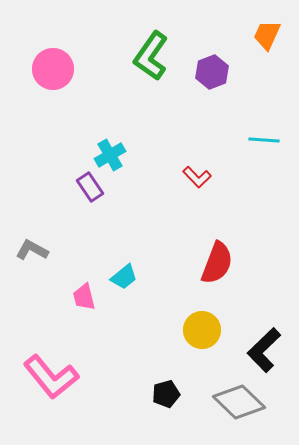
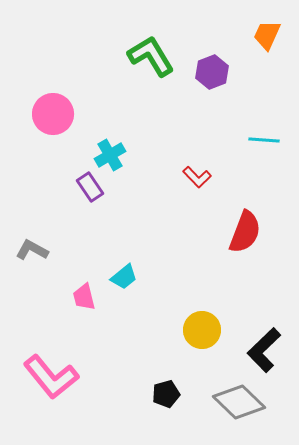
green L-shape: rotated 114 degrees clockwise
pink circle: moved 45 px down
red semicircle: moved 28 px right, 31 px up
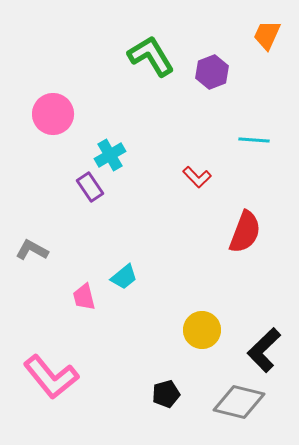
cyan line: moved 10 px left
gray diamond: rotated 30 degrees counterclockwise
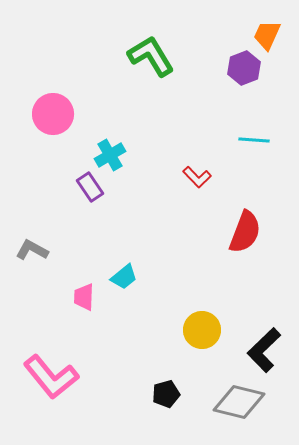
purple hexagon: moved 32 px right, 4 px up
pink trapezoid: rotated 16 degrees clockwise
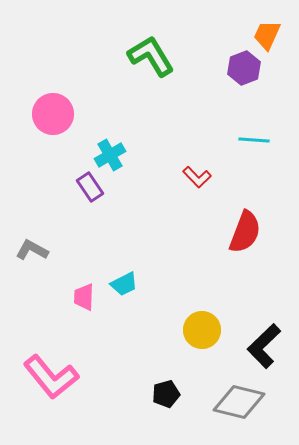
cyan trapezoid: moved 7 px down; rotated 12 degrees clockwise
black L-shape: moved 4 px up
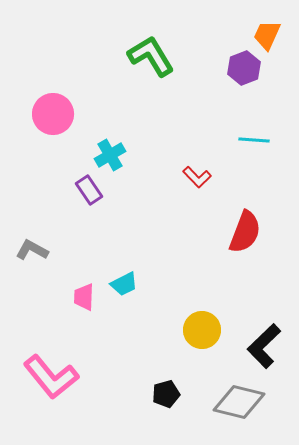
purple rectangle: moved 1 px left, 3 px down
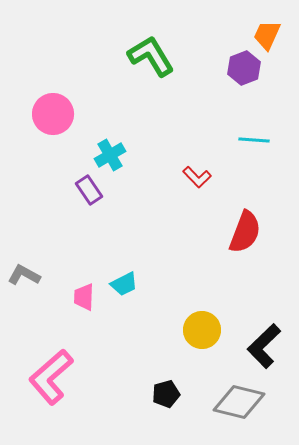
gray L-shape: moved 8 px left, 25 px down
pink L-shape: rotated 88 degrees clockwise
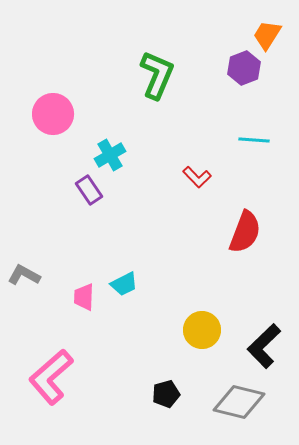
orange trapezoid: rotated 8 degrees clockwise
green L-shape: moved 6 px right, 19 px down; rotated 54 degrees clockwise
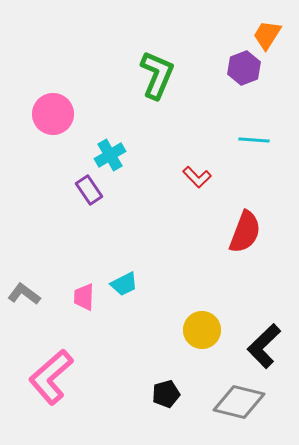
gray L-shape: moved 19 px down; rotated 8 degrees clockwise
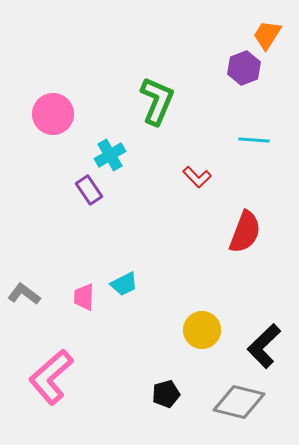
green L-shape: moved 26 px down
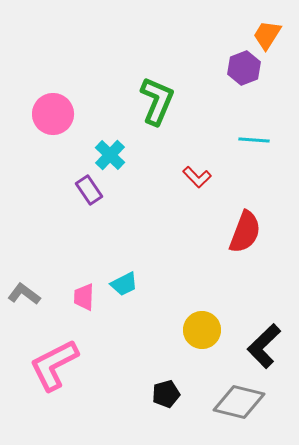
cyan cross: rotated 16 degrees counterclockwise
pink L-shape: moved 3 px right, 12 px up; rotated 14 degrees clockwise
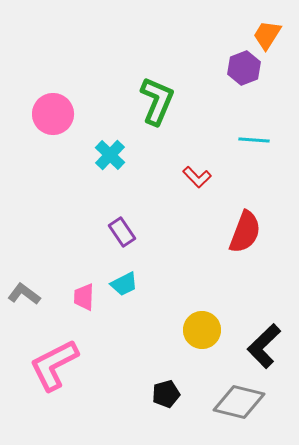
purple rectangle: moved 33 px right, 42 px down
